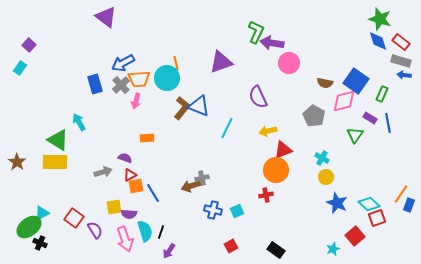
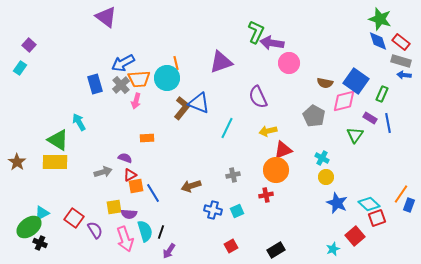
blue triangle at (199, 106): moved 3 px up
gray cross at (202, 178): moved 31 px right, 3 px up
black rectangle at (276, 250): rotated 66 degrees counterclockwise
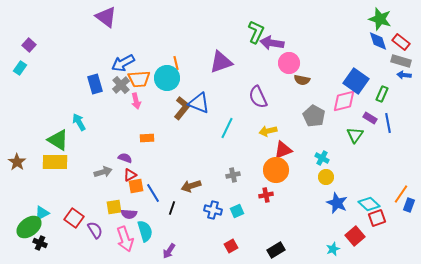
brown semicircle at (325, 83): moved 23 px left, 3 px up
pink arrow at (136, 101): rotated 28 degrees counterclockwise
black line at (161, 232): moved 11 px right, 24 px up
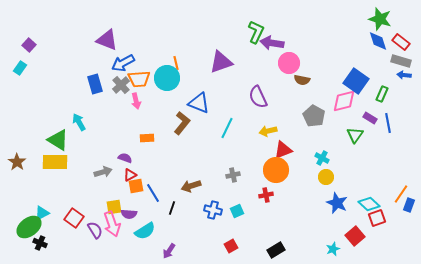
purple triangle at (106, 17): moved 1 px right, 23 px down; rotated 15 degrees counterclockwise
brown L-shape at (182, 108): moved 15 px down
cyan semicircle at (145, 231): rotated 75 degrees clockwise
pink arrow at (125, 239): moved 13 px left, 15 px up
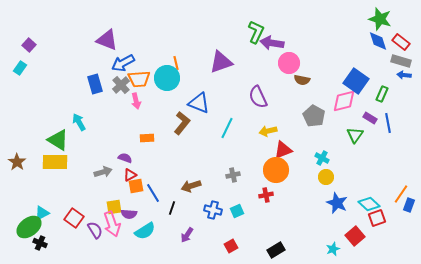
purple arrow at (169, 251): moved 18 px right, 16 px up
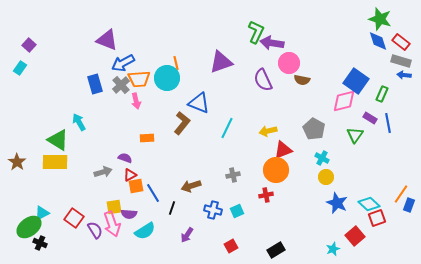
purple semicircle at (258, 97): moved 5 px right, 17 px up
gray pentagon at (314, 116): moved 13 px down
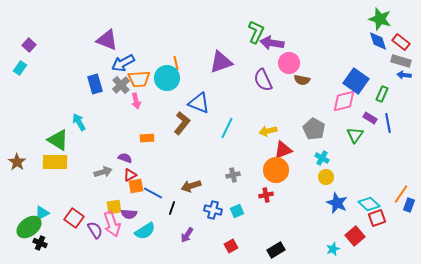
blue line at (153, 193): rotated 30 degrees counterclockwise
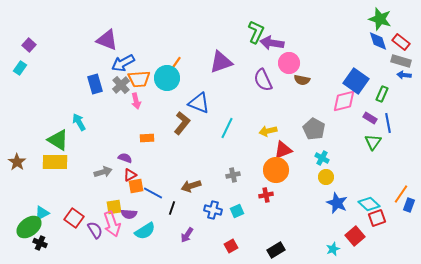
orange line at (176, 63): rotated 48 degrees clockwise
green triangle at (355, 135): moved 18 px right, 7 px down
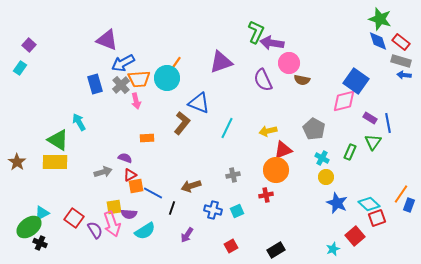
green rectangle at (382, 94): moved 32 px left, 58 px down
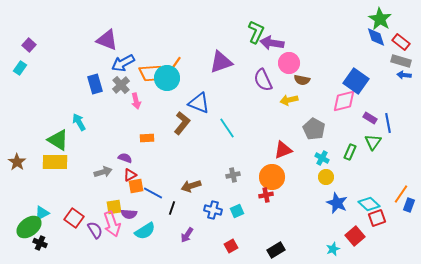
green star at (380, 19): rotated 15 degrees clockwise
blue diamond at (378, 41): moved 2 px left, 4 px up
orange trapezoid at (139, 79): moved 11 px right, 6 px up
cyan line at (227, 128): rotated 60 degrees counterclockwise
yellow arrow at (268, 131): moved 21 px right, 31 px up
orange circle at (276, 170): moved 4 px left, 7 px down
